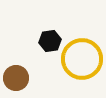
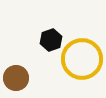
black hexagon: moved 1 px right, 1 px up; rotated 10 degrees counterclockwise
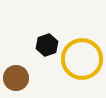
black hexagon: moved 4 px left, 5 px down
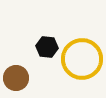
black hexagon: moved 2 px down; rotated 25 degrees clockwise
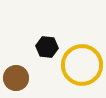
yellow circle: moved 6 px down
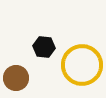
black hexagon: moved 3 px left
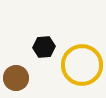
black hexagon: rotated 10 degrees counterclockwise
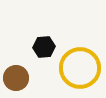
yellow circle: moved 2 px left, 3 px down
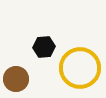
brown circle: moved 1 px down
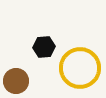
brown circle: moved 2 px down
